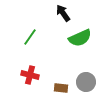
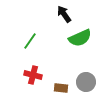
black arrow: moved 1 px right, 1 px down
green line: moved 4 px down
red cross: moved 3 px right
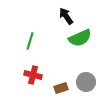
black arrow: moved 2 px right, 2 px down
green line: rotated 18 degrees counterclockwise
brown rectangle: rotated 24 degrees counterclockwise
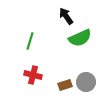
brown rectangle: moved 4 px right, 3 px up
